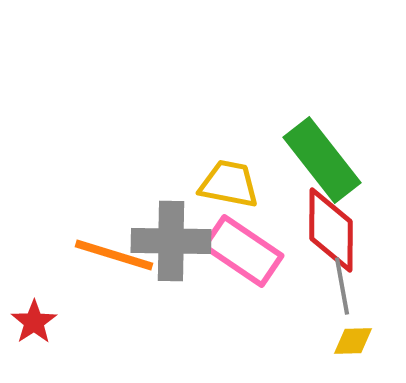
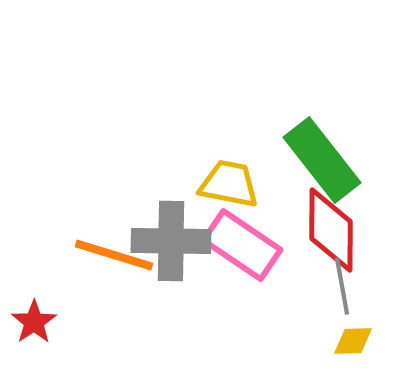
pink rectangle: moved 1 px left, 6 px up
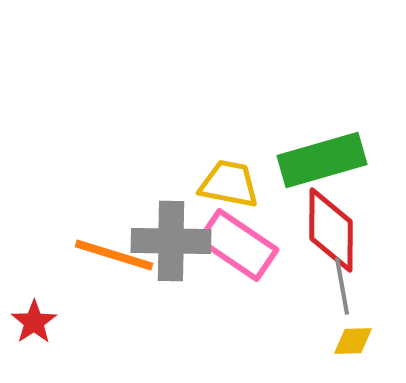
green rectangle: rotated 68 degrees counterclockwise
pink rectangle: moved 4 px left
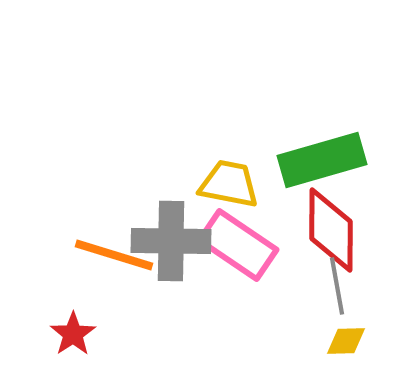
gray line: moved 5 px left
red star: moved 39 px right, 12 px down
yellow diamond: moved 7 px left
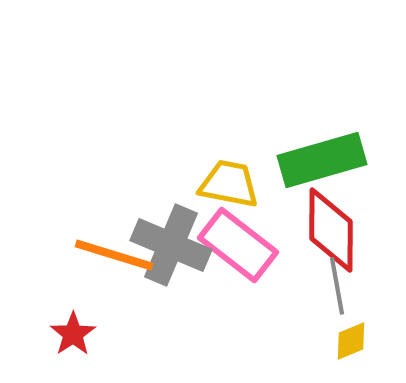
gray cross: moved 4 px down; rotated 22 degrees clockwise
pink rectangle: rotated 4 degrees clockwise
yellow diamond: moved 5 px right; rotated 21 degrees counterclockwise
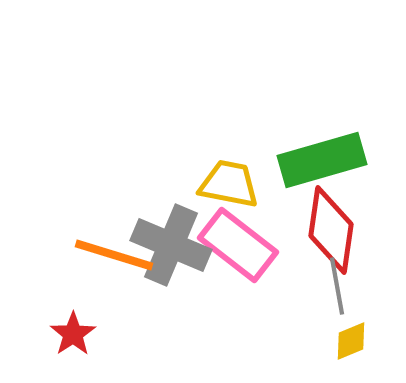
red diamond: rotated 8 degrees clockwise
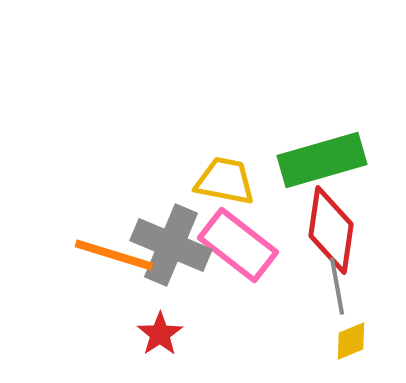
yellow trapezoid: moved 4 px left, 3 px up
red star: moved 87 px right
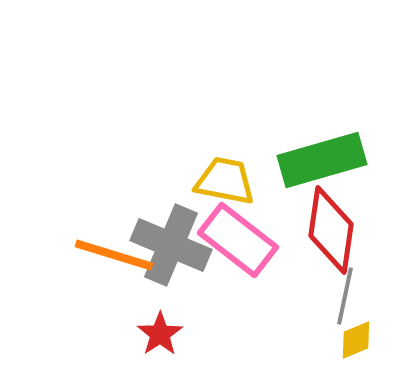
pink rectangle: moved 5 px up
gray line: moved 8 px right, 10 px down; rotated 22 degrees clockwise
yellow diamond: moved 5 px right, 1 px up
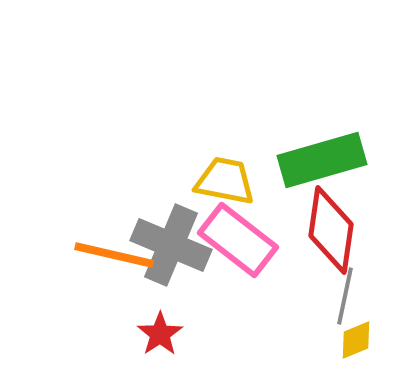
orange line: rotated 4 degrees counterclockwise
